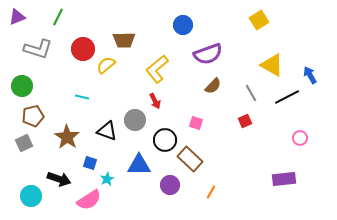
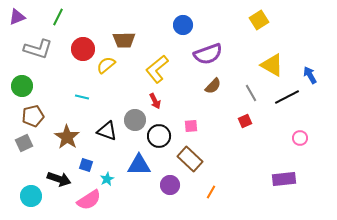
pink square: moved 5 px left, 3 px down; rotated 24 degrees counterclockwise
black circle: moved 6 px left, 4 px up
blue square: moved 4 px left, 2 px down
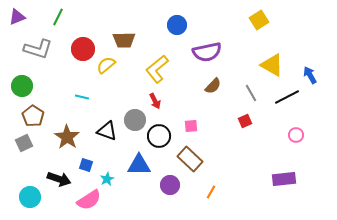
blue circle: moved 6 px left
purple semicircle: moved 1 px left, 2 px up; rotated 8 degrees clockwise
brown pentagon: rotated 25 degrees counterclockwise
pink circle: moved 4 px left, 3 px up
cyan circle: moved 1 px left, 1 px down
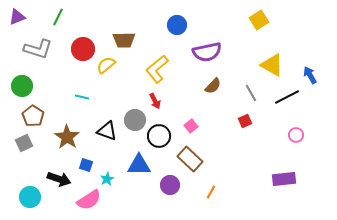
pink square: rotated 32 degrees counterclockwise
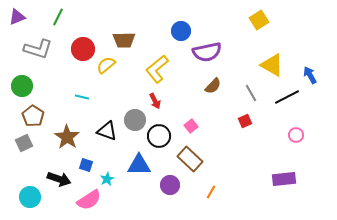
blue circle: moved 4 px right, 6 px down
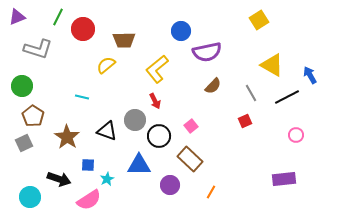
red circle: moved 20 px up
blue square: moved 2 px right; rotated 16 degrees counterclockwise
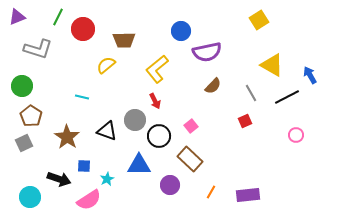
brown pentagon: moved 2 px left
blue square: moved 4 px left, 1 px down
purple rectangle: moved 36 px left, 16 px down
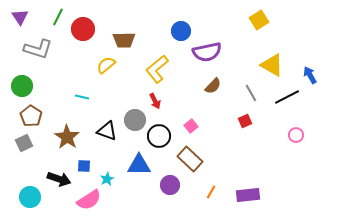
purple triangle: moved 3 px right; rotated 42 degrees counterclockwise
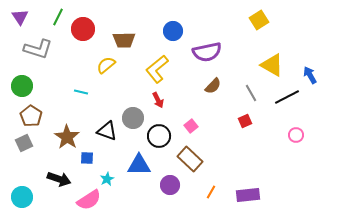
blue circle: moved 8 px left
cyan line: moved 1 px left, 5 px up
red arrow: moved 3 px right, 1 px up
gray circle: moved 2 px left, 2 px up
blue square: moved 3 px right, 8 px up
cyan circle: moved 8 px left
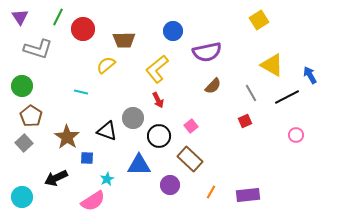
gray square: rotated 18 degrees counterclockwise
black arrow: moved 3 px left, 1 px up; rotated 135 degrees clockwise
pink semicircle: moved 4 px right, 1 px down
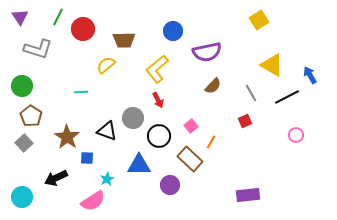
cyan line: rotated 16 degrees counterclockwise
orange line: moved 50 px up
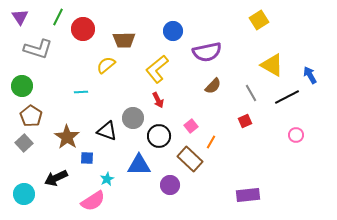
cyan circle: moved 2 px right, 3 px up
